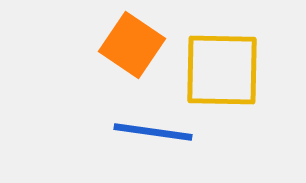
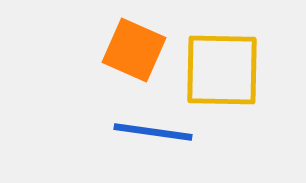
orange square: moved 2 px right, 5 px down; rotated 10 degrees counterclockwise
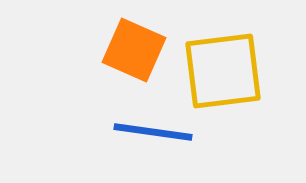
yellow square: moved 1 px right, 1 px down; rotated 8 degrees counterclockwise
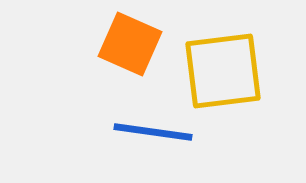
orange square: moved 4 px left, 6 px up
